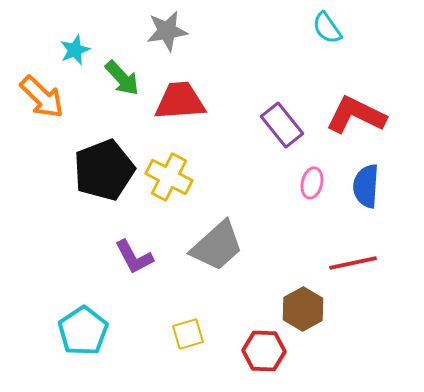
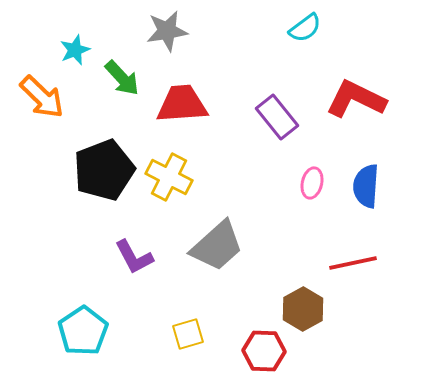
cyan semicircle: moved 22 px left; rotated 92 degrees counterclockwise
red trapezoid: moved 2 px right, 3 px down
red L-shape: moved 16 px up
purple rectangle: moved 5 px left, 8 px up
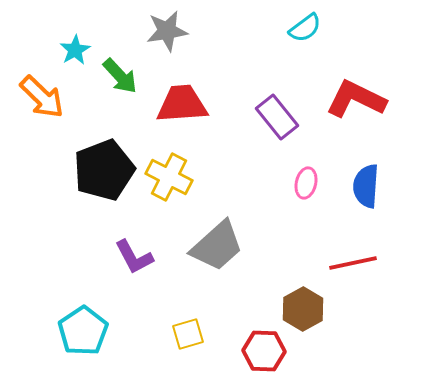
cyan star: rotated 8 degrees counterclockwise
green arrow: moved 2 px left, 2 px up
pink ellipse: moved 6 px left
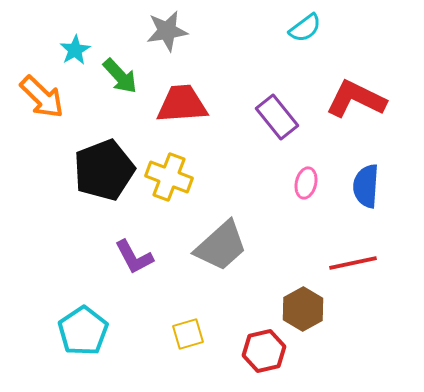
yellow cross: rotated 6 degrees counterclockwise
gray trapezoid: moved 4 px right
red hexagon: rotated 15 degrees counterclockwise
